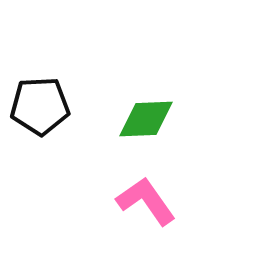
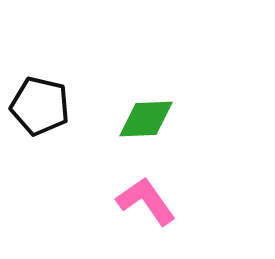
black pentagon: rotated 16 degrees clockwise
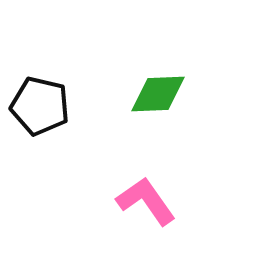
green diamond: moved 12 px right, 25 px up
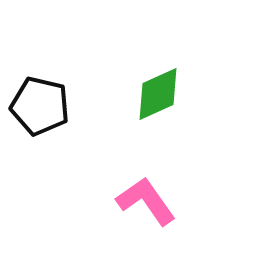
green diamond: rotated 22 degrees counterclockwise
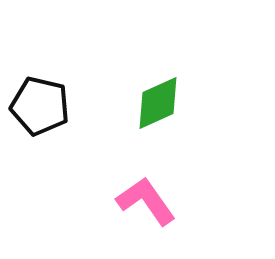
green diamond: moved 9 px down
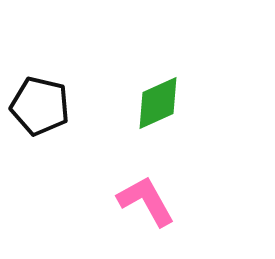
pink L-shape: rotated 6 degrees clockwise
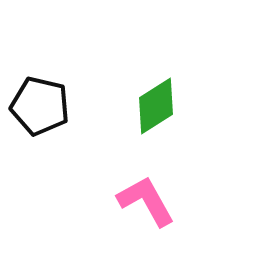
green diamond: moved 2 px left, 3 px down; rotated 8 degrees counterclockwise
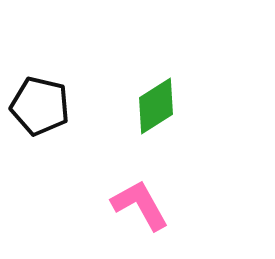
pink L-shape: moved 6 px left, 4 px down
